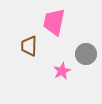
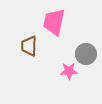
pink star: moved 7 px right; rotated 24 degrees clockwise
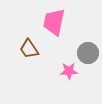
brown trapezoid: moved 3 px down; rotated 35 degrees counterclockwise
gray circle: moved 2 px right, 1 px up
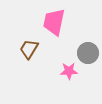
brown trapezoid: rotated 65 degrees clockwise
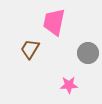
brown trapezoid: moved 1 px right
pink star: moved 14 px down
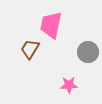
pink trapezoid: moved 3 px left, 3 px down
gray circle: moved 1 px up
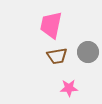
brown trapezoid: moved 27 px right, 7 px down; rotated 130 degrees counterclockwise
pink star: moved 3 px down
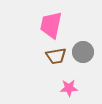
gray circle: moved 5 px left
brown trapezoid: moved 1 px left
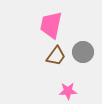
brown trapezoid: rotated 45 degrees counterclockwise
pink star: moved 1 px left, 3 px down
